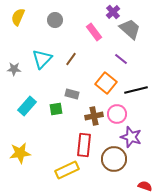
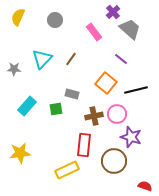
brown circle: moved 2 px down
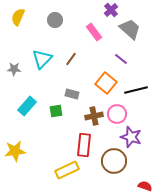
purple cross: moved 2 px left, 2 px up
green square: moved 2 px down
yellow star: moved 5 px left, 2 px up
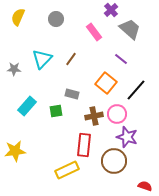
gray circle: moved 1 px right, 1 px up
black line: rotated 35 degrees counterclockwise
purple star: moved 4 px left
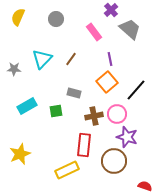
purple line: moved 11 px left; rotated 40 degrees clockwise
orange square: moved 1 px right, 1 px up; rotated 10 degrees clockwise
gray rectangle: moved 2 px right, 1 px up
cyan rectangle: rotated 18 degrees clockwise
yellow star: moved 5 px right, 3 px down; rotated 15 degrees counterclockwise
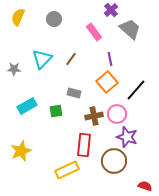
gray circle: moved 2 px left
yellow star: moved 1 px right, 3 px up
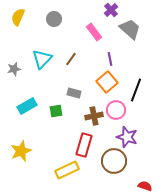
gray star: rotated 16 degrees counterclockwise
black line: rotated 20 degrees counterclockwise
pink circle: moved 1 px left, 4 px up
red rectangle: rotated 10 degrees clockwise
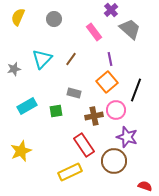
red rectangle: rotated 50 degrees counterclockwise
yellow rectangle: moved 3 px right, 2 px down
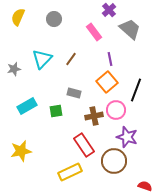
purple cross: moved 2 px left
yellow star: rotated 10 degrees clockwise
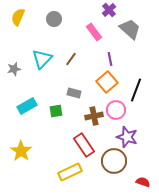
yellow star: rotated 25 degrees counterclockwise
red semicircle: moved 2 px left, 4 px up
